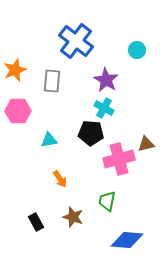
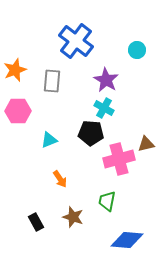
cyan triangle: rotated 12 degrees counterclockwise
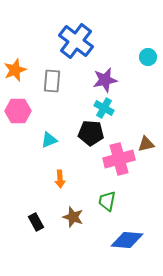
cyan circle: moved 11 px right, 7 px down
purple star: moved 1 px left; rotated 30 degrees clockwise
orange arrow: rotated 30 degrees clockwise
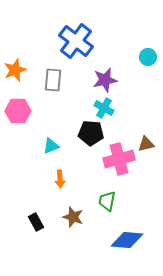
gray rectangle: moved 1 px right, 1 px up
cyan triangle: moved 2 px right, 6 px down
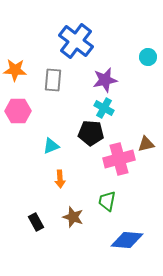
orange star: rotated 25 degrees clockwise
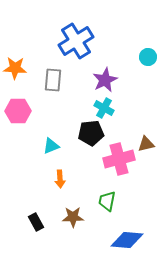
blue cross: rotated 20 degrees clockwise
orange star: moved 2 px up
purple star: rotated 15 degrees counterclockwise
black pentagon: rotated 10 degrees counterclockwise
brown star: rotated 20 degrees counterclockwise
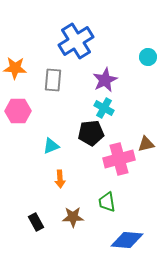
green trapezoid: moved 1 px down; rotated 20 degrees counterclockwise
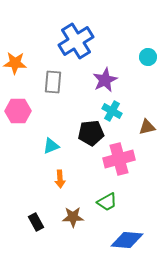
orange star: moved 5 px up
gray rectangle: moved 2 px down
cyan cross: moved 8 px right, 3 px down
brown triangle: moved 1 px right, 17 px up
green trapezoid: rotated 110 degrees counterclockwise
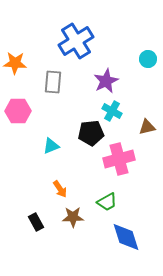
cyan circle: moved 2 px down
purple star: moved 1 px right, 1 px down
orange arrow: moved 10 px down; rotated 30 degrees counterclockwise
blue diamond: moved 1 px left, 3 px up; rotated 68 degrees clockwise
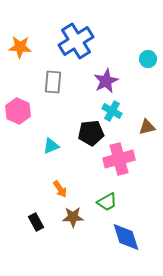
orange star: moved 5 px right, 16 px up
pink hexagon: rotated 25 degrees clockwise
